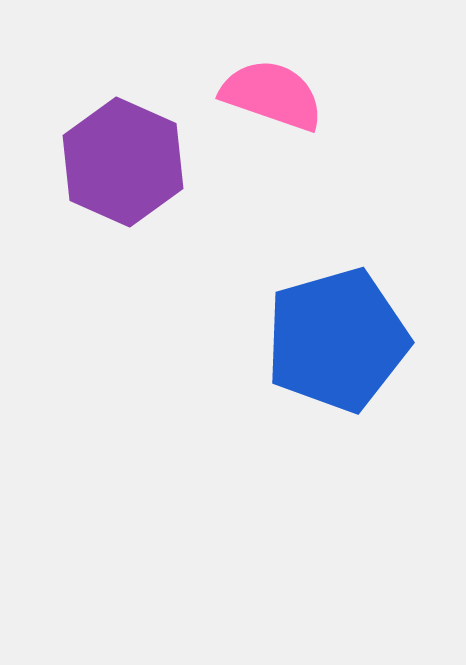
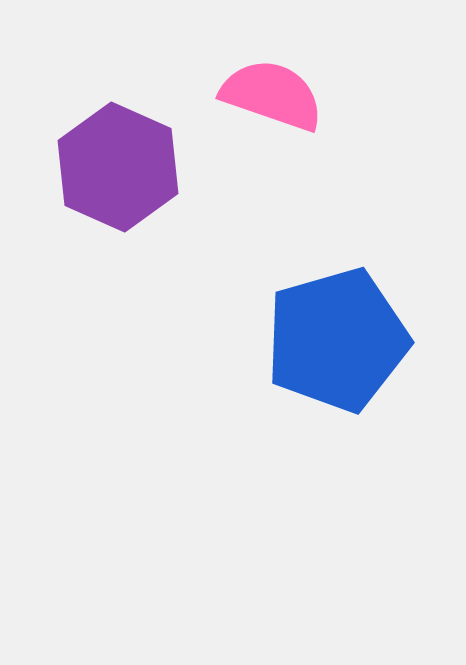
purple hexagon: moved 5 px left, 5 px down
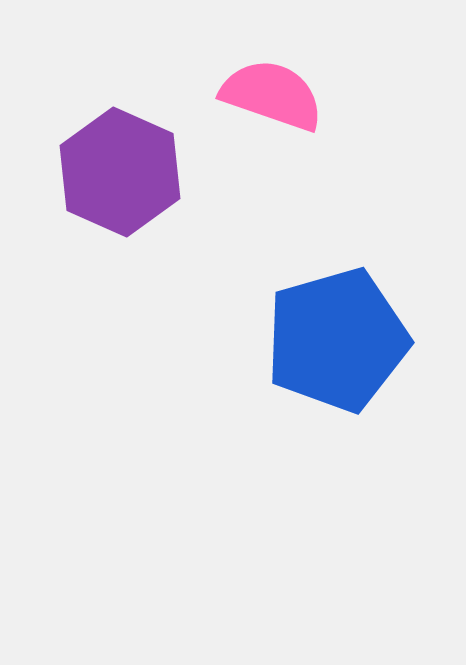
purple hexagon: moved 2 px right, 5 px down
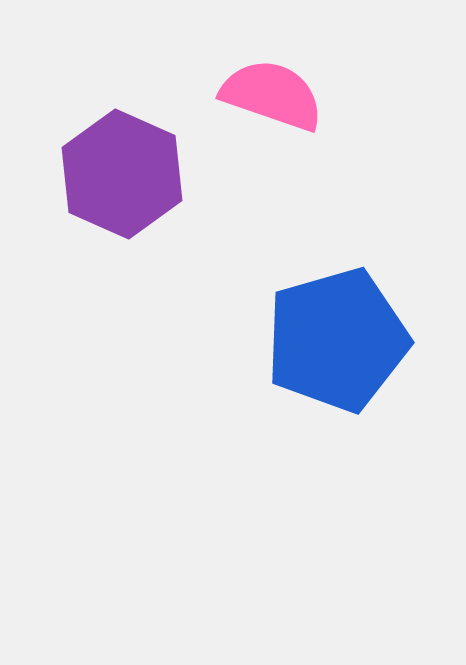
purple hexagon: moved 2 px right, 2 px down
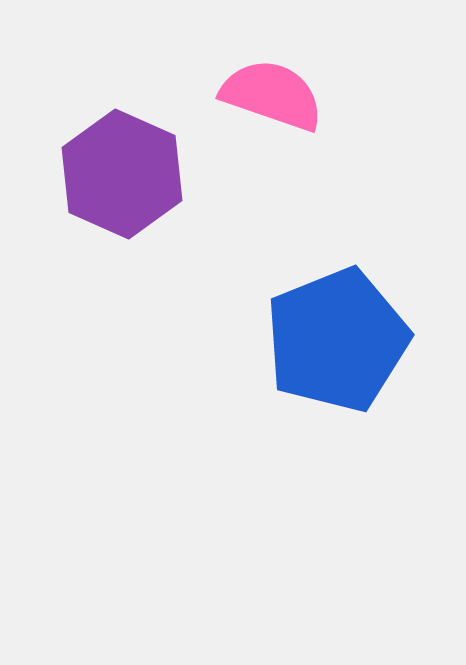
blue pentagon: rotated 6 degrees counterclockwise
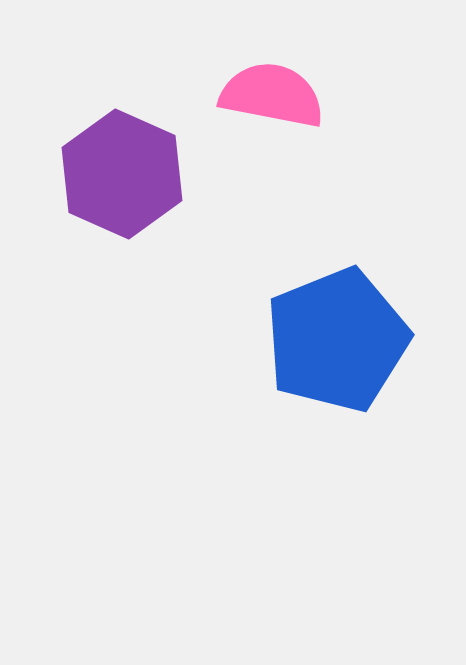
pink semicircle: rotated 8 degrees counterclockwise
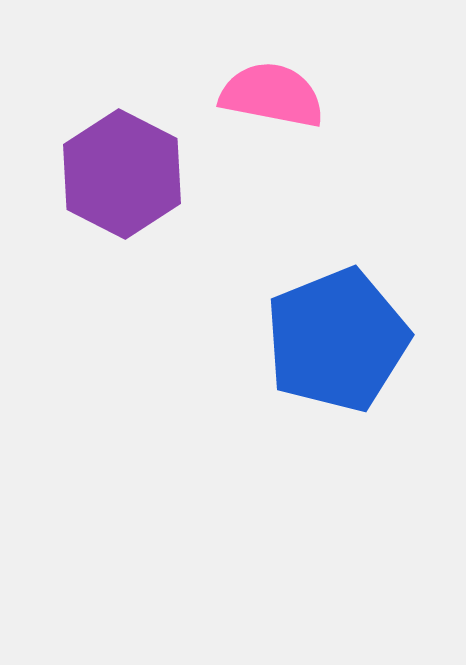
purple hexagon: rotated 3 degrees clockwise
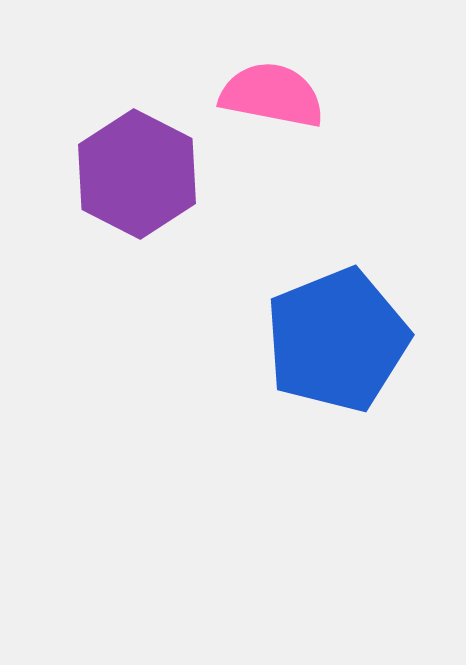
purple hexagon: moved 15 px right
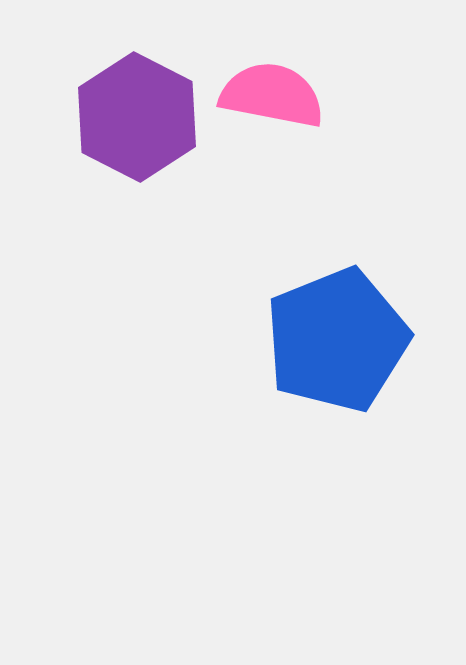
purple hexagon: moved 57 px up
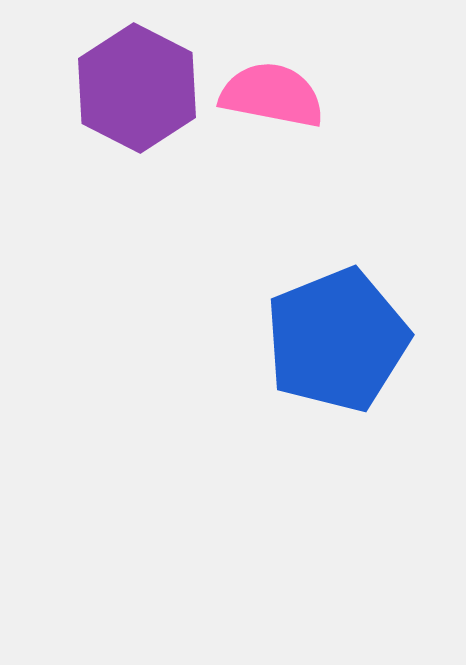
purple hexagon: moved 29 px up
